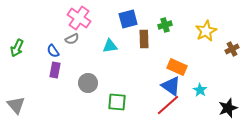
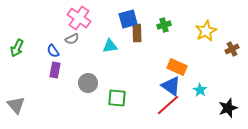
green cross: moved 1 px left
brown rectangle: moved 7 px left, 6 px up
green square: moved 4 px up
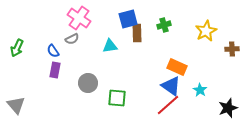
brown cross: rotated 24 degrees clockwise
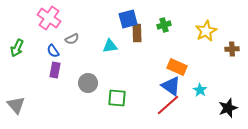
pink cross: moved 30 px left
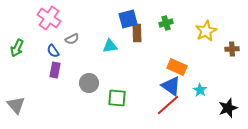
green cross: moved 2 px right, 2 px up
gray circle: moved 1 px right
